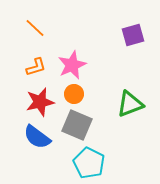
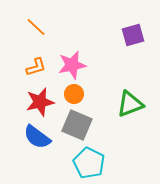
orange line: moved 1 px right, 1 px up
pink star: rotated 12 degrees clockwise
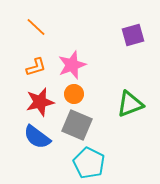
pink star: rotated 8 degrees counterclockwise
